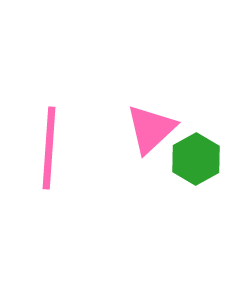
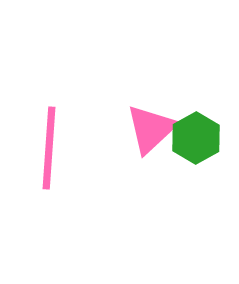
green hexagon: moved 21 px up
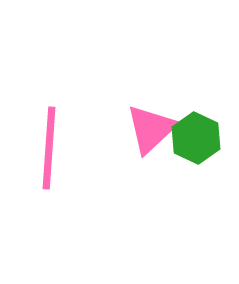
green hexagon: rotated 6 degrees counterclockwise
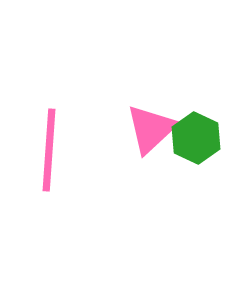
pink line: moved 2 px down
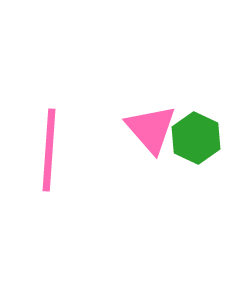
pink triangle: rotated 28 degrees counterclockwise
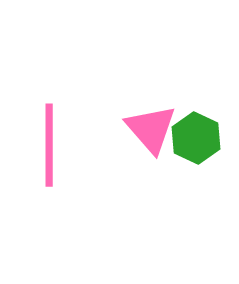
pink line: moved 5 px up; rotated 4 degrees counterclockwise
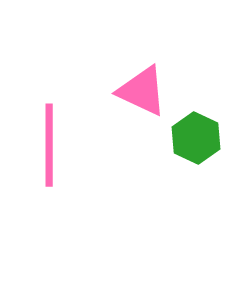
pink triangle: moved 9 px left, 38 px up; rotated 24 degrees counterclockwise
